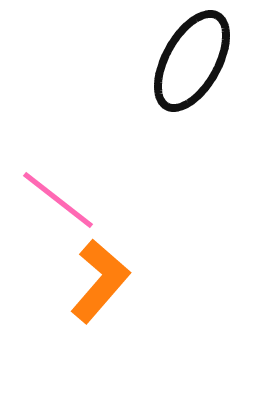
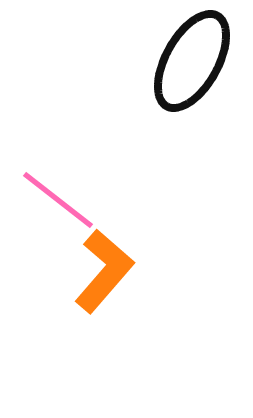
orange L-shape: moved 4 px right, 10 px up
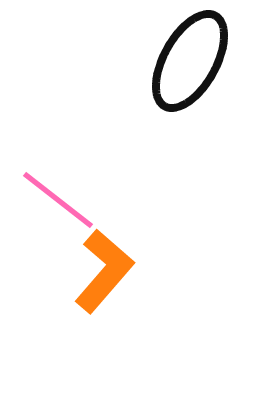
black ellipse: moved 2 px left
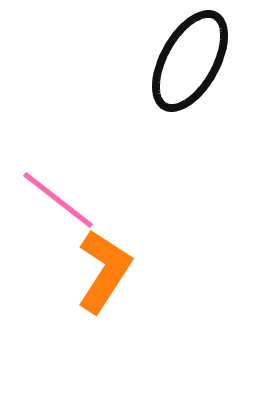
orange L-shape: rotated 8 degrees counterclockwise
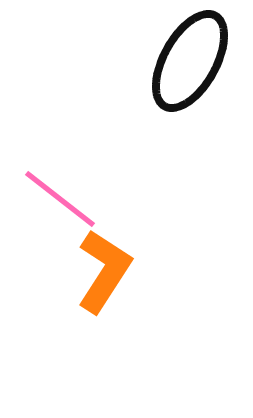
pink line: moved 2 px right, 1 px up
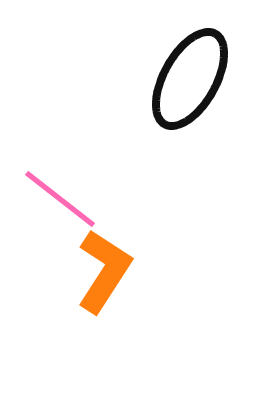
black ellipse: moved 18 px down
